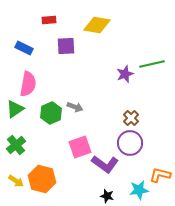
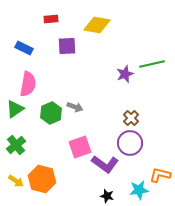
red rectangle: moved 2 px right, 1 px up
purple square: moved 1 px right
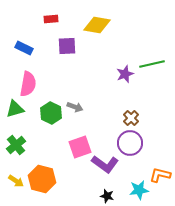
green triangle: rotated 18 degrees clockwise
green hexagon: rotated 10 degrees counterclockwise
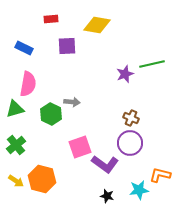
gray arrow: moved 3 px left, 5 px up; rotated 14 degrees counterclockwise
green hexagon: moved 1 px down
brown cross: rotated 21 degrees counterclockwise
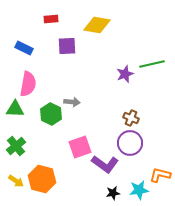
green triangle: rotated 18 degrees clockwise
green cross: moved 1 px down
black star: moved 6 px right, 3 px up; rotated 24 degrees counterclockwise
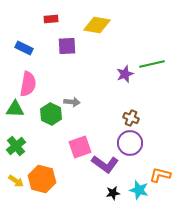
cyan star: rotated 24 degrees clockwise
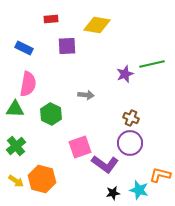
gray arrow: moved 14 px right, 7 px up
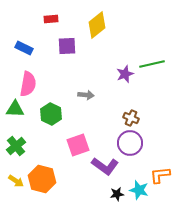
yellow diamond: rotated 48 degrees counterclockwise
pink square: moved 2 px left, 2 px up
purple L-shape: moved 2 px down
orange L-shape: rotated 20 degrees counterclockwise
black star: moved 4 px right, 1 px down
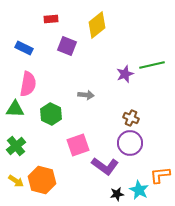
purple square: rotated 24 degrees clockwise
green line: moved 1 px down
orange hexagon: moved 1 px down
cyan star: rotated 12 degrees clockwise
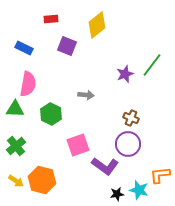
green line: rotated 40 degrees counterclockwise
purple circle: moved 2 px left, 1 px down
cyan star: rotated 12 degrees counterclockwise
